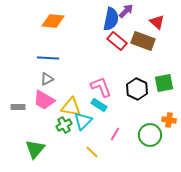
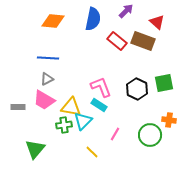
blue semicircle: moved 18 px left
green cross: rotated 21 degrees clockwise
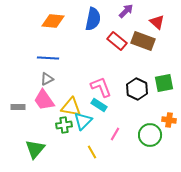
pink trapezoid: rotated 25 degrees clockwise
yellow line: rotated 16 degrees clockwise
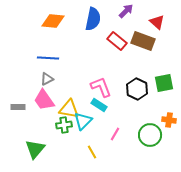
yellow triangle: moved 2 px left, 2 px down
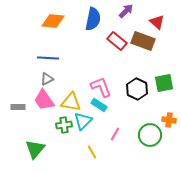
yellow triangle: moved 2 px right, 7 px up
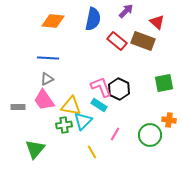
black hexagon: moved 18 px left
yellow triangle: moved 4 px down
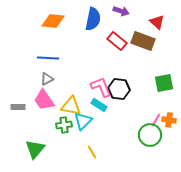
purple arrow: moved 5 px left; rotated 63 degrees clockwise
black hexagon: rotated 20 degrees counterclockwise
pink line: moved 41 px right, 14 px up
